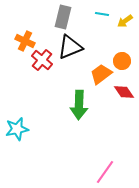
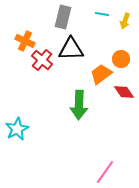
yellow arrow: rotated 35 degrees counterclockwise
black triangle: moved 1 px right, 2 px down; rotated 20 degrees clockwise
orange circle: moved 1 px left, 2 px up
cyan star: rotated 15 degrees counterclockwise
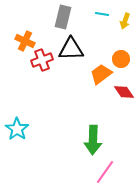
red cross: rotated 30 degrees clockwise
green arrow: moved 14 px right, 35 px down
cyan star: rotated 10 degrees counterclockwise
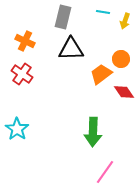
cyan line: moved 1 px right, 2 px up
red cross: moved 20 px left, 14 px down; rotated 35 degrees counterclockwise
green arrow: moved 8 px up
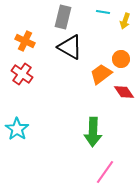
black triangle: moved 1 px left, 2 px up; rotated 32 degrees clockwise
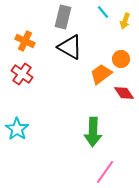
cyan line: rotated 40 degrees clockwise
red diamond: moved 1 px down
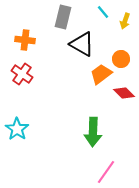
orange cross: moved 1 px up; rotated 18 degrees counterclockwise
black triangle: moved 12 px right, 3 px up
red diamond: rotated 10 degrees counterclockwise
pink line: moved 1 px right
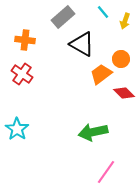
gray rectangle: rotated 35 degrees clockwise
green arrow: rotated 76 degrees clockwise
